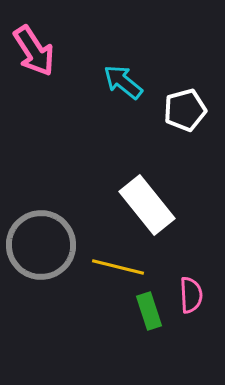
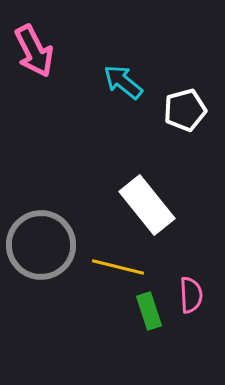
pink arrow: rotated 6 degrees clockwise
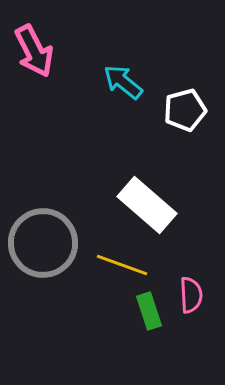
white rectangle: rotated 10 degrees counterclockwise
gray circle: moved 2 px right, 2 px up
yellow line: moved 4 px right, 2 px up; rotated 6 degrees clockwise
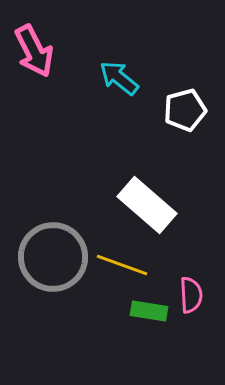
cyan arrow: moved 4 px left, 4 px up
gray circle: moved 10 px right, 14 px down
green rectangle: rotated 63 degrees counterclockwise
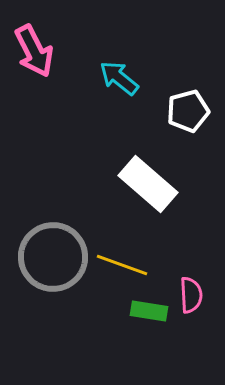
white pentagon: moved 3 px right, 1 px down
white rectangle: moved 1 px right, 21 px up
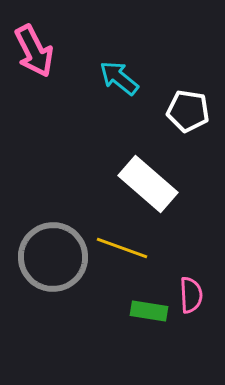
white pentagon: rotated 24 degrees clockwise
yellow line: moved 17 px up
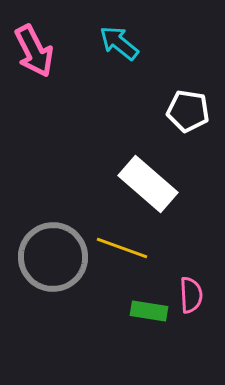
cyan arrow: moved 35 px up
